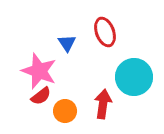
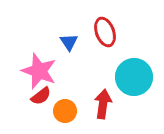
blue triangle: moved 2 px right, 1 px up
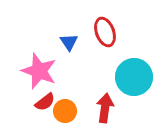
red semicircle: moved 4 px right, 6 px down
red arrow: moved 2 px right, 4 px down
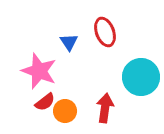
cyan circle: moved 7 px right
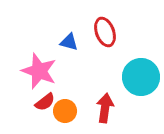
blue triangle: rotated 42 degrees counterclockwise
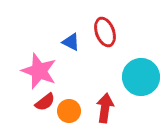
blue triangle: moved 2 px right; rotated 12 degrees clockwise
orange circle: moved 4 px right
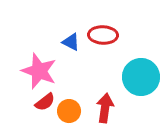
red ellipse: moved 2 px left, 3 px down; rotated 68 degrees counterclockwise
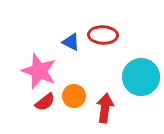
orange circle: moved 5 px right, 15 px up
